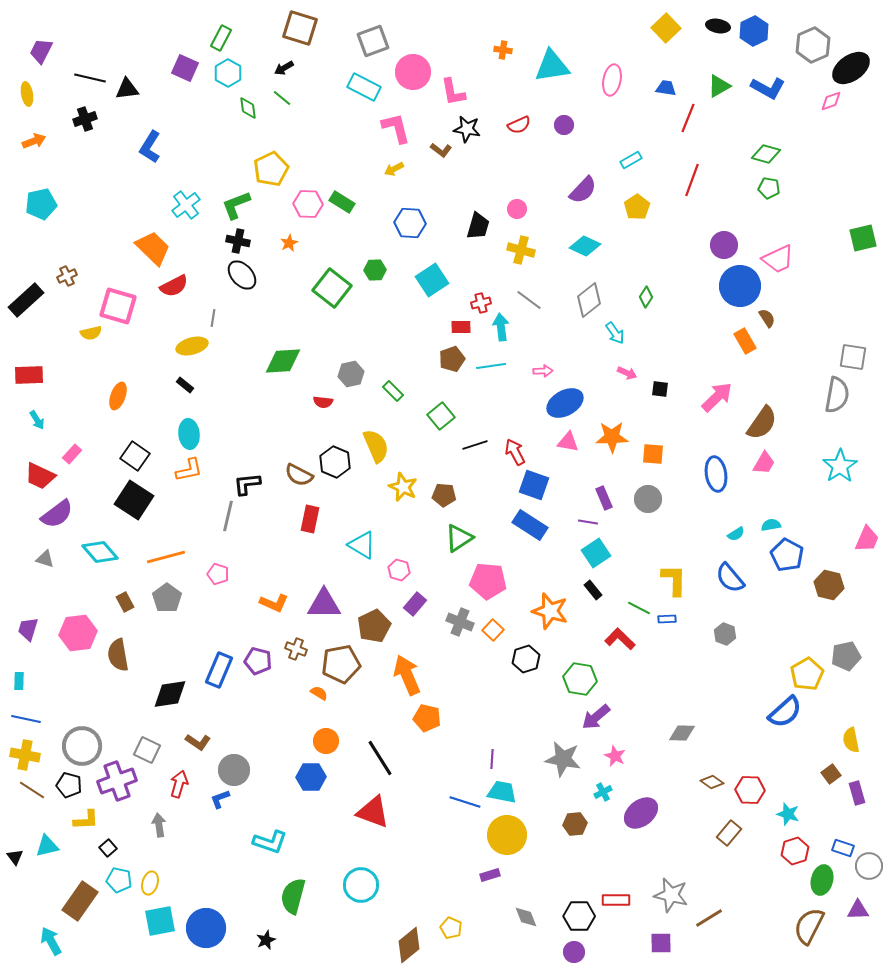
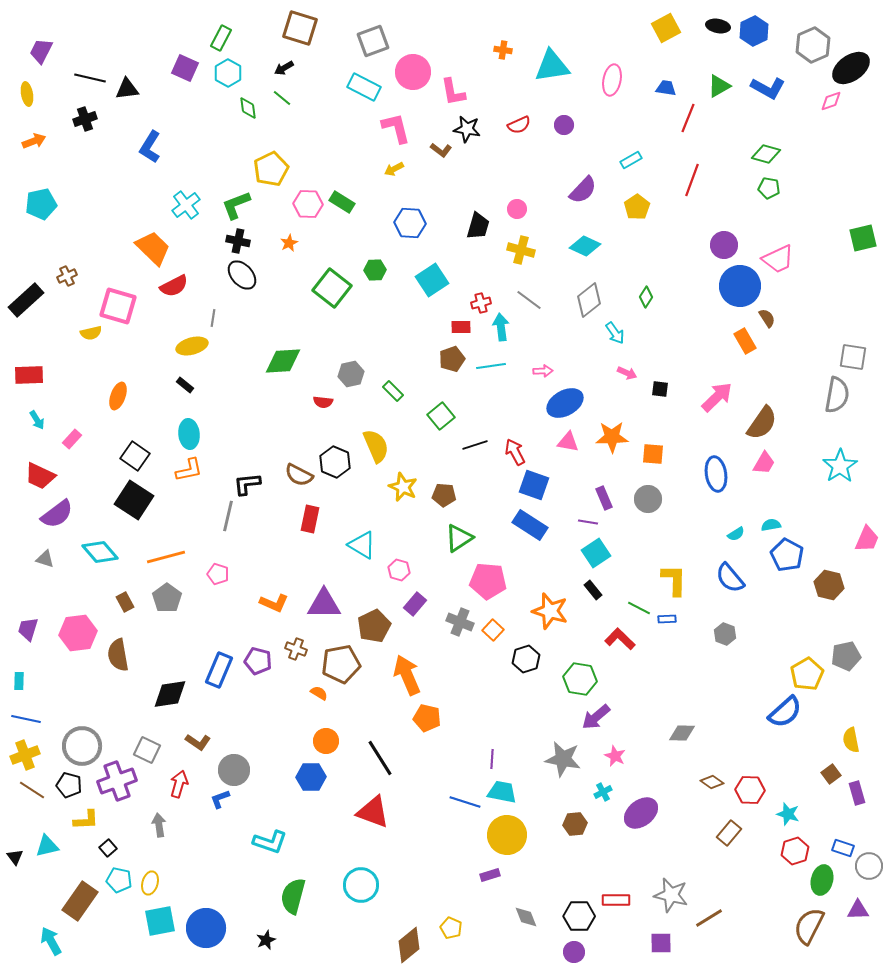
yellow square at (666, 28): rotated 16 degrees clockwise
pink rectangle at (72, 454): moved 15 px up
yellow cross at (25, 755): rotated 32 degrees counterclockwise
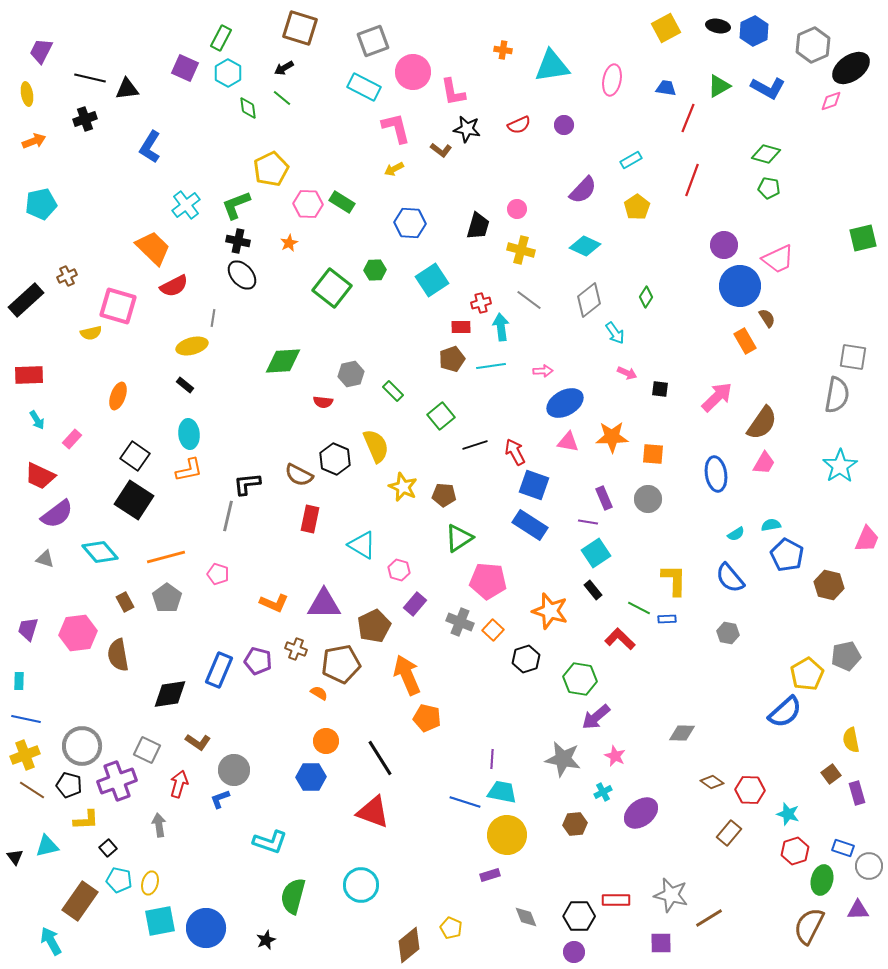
black hexagon at (335, 462): moved 3 px up
gray hexagon at (725, 634): moved 3 px right, 1 px up; rotated 10 degrees counterclockwise
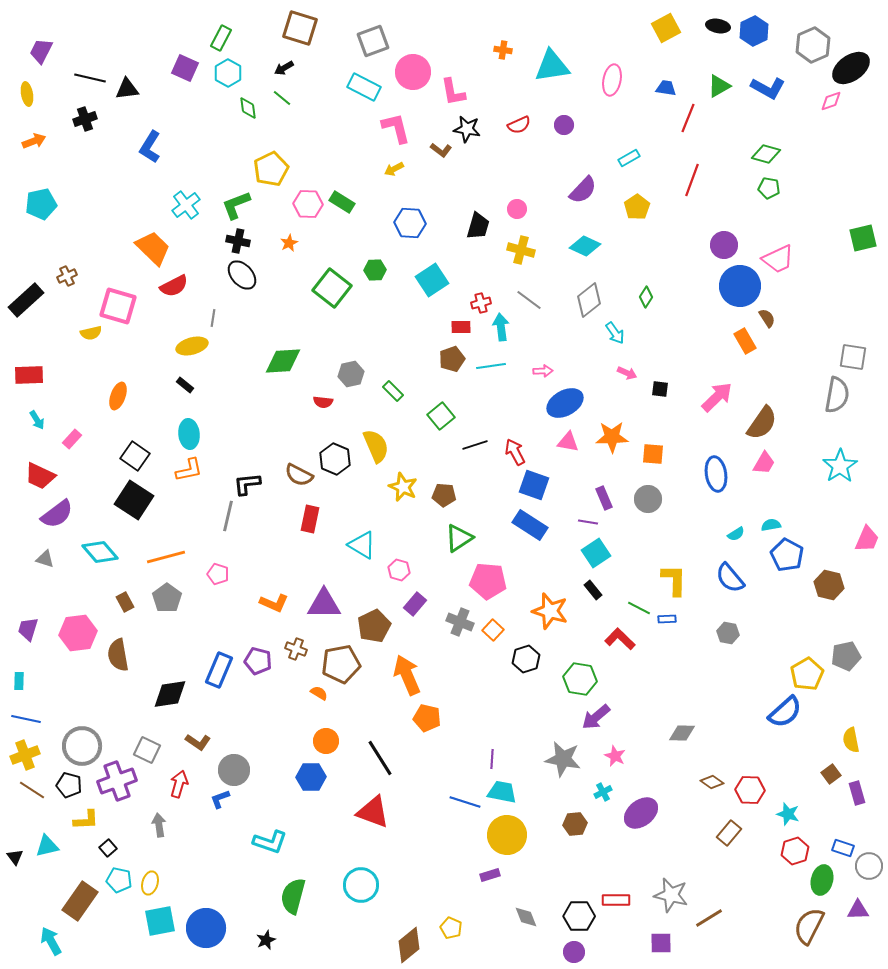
cyan rectangle at (631, 160): moved 2 px left, 2 px up
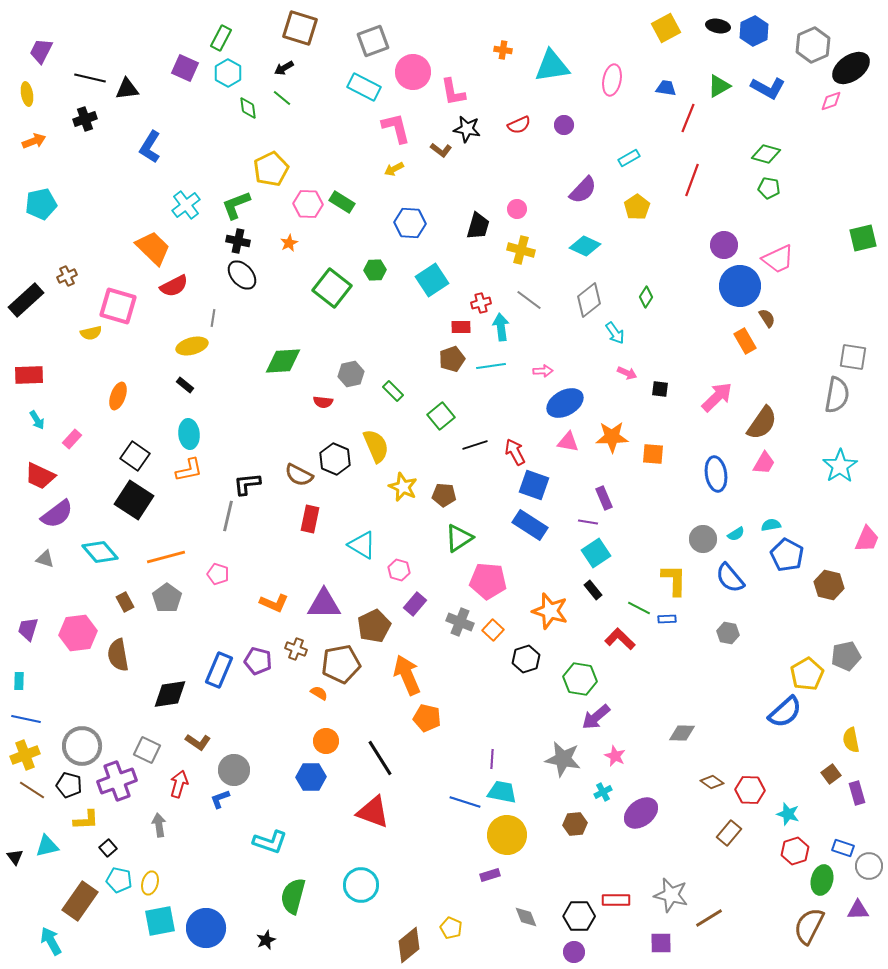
gray circle at (648, 499): moved 55 px right, 40 px down
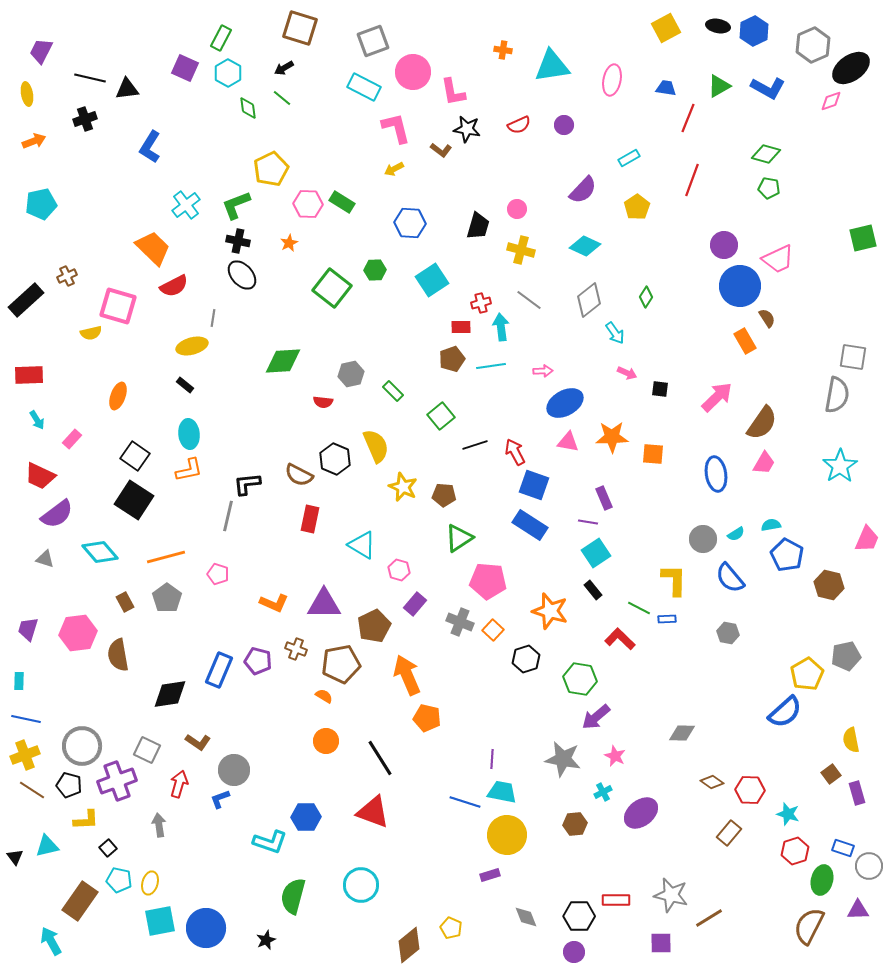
orange semicircle at (319, 693): moved 5 px right, 3 px down
blue hexagon at (311, 777): moved 5 px left, 40 px down
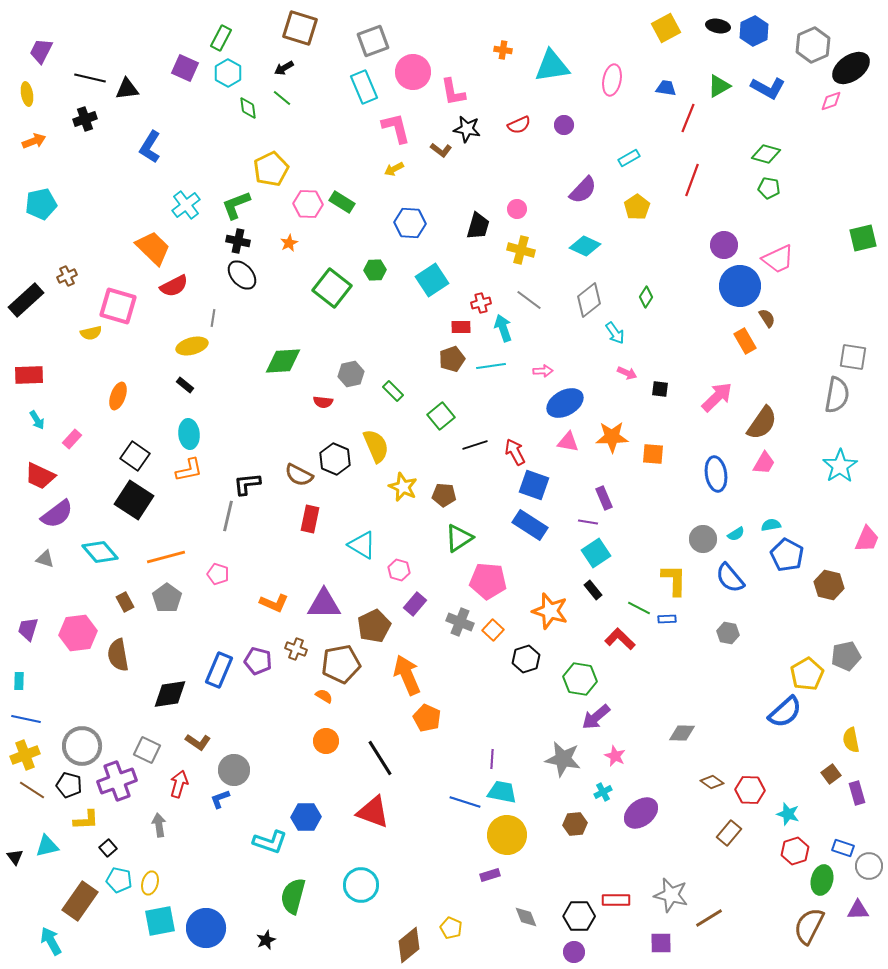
cyan rectangle at (364, 87): rotated 40 degrees clockwise
cyan arrow at (501, 327): moved 2 px right, 1 px down; rotated 12 degrees counterclockwise
orange pentagon at (427, 718): rotated 12 degrees clockwise
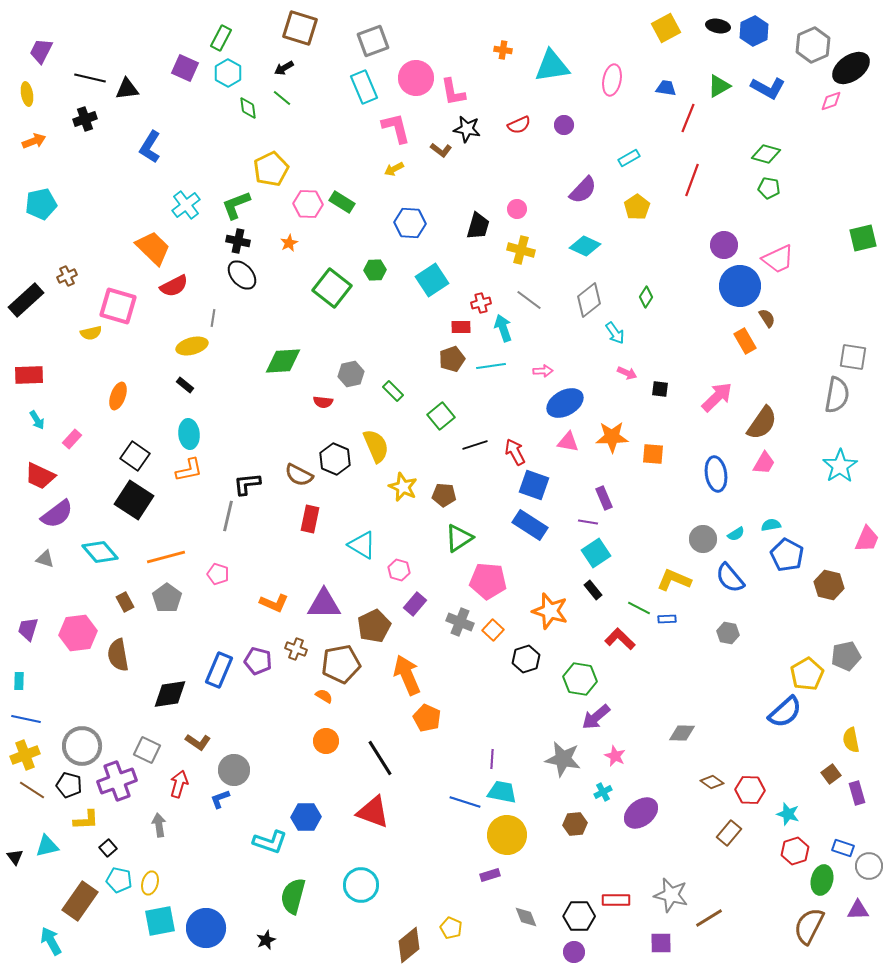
pink circle at (413, 72): moved 3 px right, 6 px down
yellow L-shape at (674, 580): rotated 68 degrees counterclockwise
